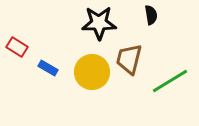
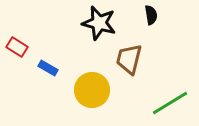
black star: rotated 16 degrees clockwise
yellow circle: moved 18 px down
green line: moved 22 px down
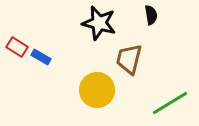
blue rectangle: moved 7 px left, 11 px up
yellow circle: moved 5 px right
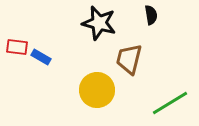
red rectangle: rotated 25 degrees counterclockwise
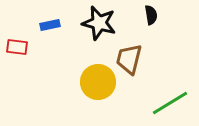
blue rectangle: moved 9 px right, 32 px up; rotated 42 degrees counterclockwise
yellow circle: moved 1 px right, 8 px up
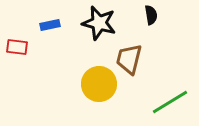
yellow circle: moved 1 px right, 2 px down
green line: moved 1 px up
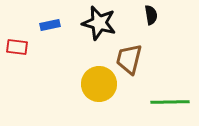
green line: rotated 30 degrees clockwise
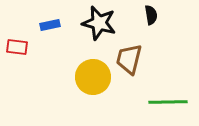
yellow circle: moved 6 px left, 7 px up
green line: moved 2 px left
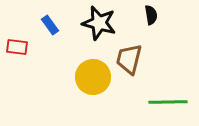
blue rectangle: rotated 66 degrees clockwise
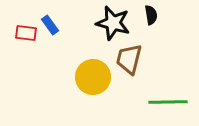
black star: moved 14 px right
red rectangle: moved 9 px right, 14 px up
